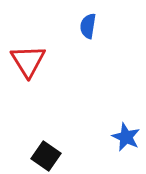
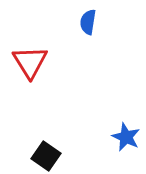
blue semicircle: moved 4 px up
red triangle: moved 2 px right, 1 px down
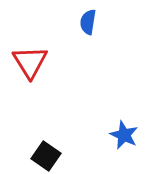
blue star: moved 2 px left, 2 px up
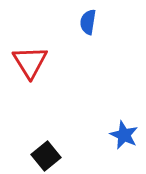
black square: rotated 16 degrees clockwise
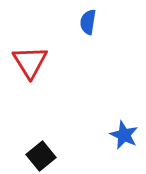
black square: moved 5 px left
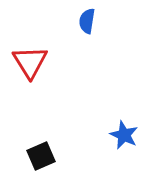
blue semicircle: moved 1 px left, 1 px up
black square: rotated 16 degrees clockwise
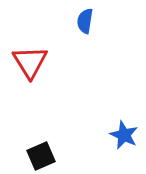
blue semicircle: moved 2 px left
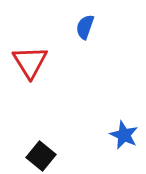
blue semicircle: moved 6 px down; rotated 10 degrees clockwise
black square: rotated 28 degrees counterclockwise
